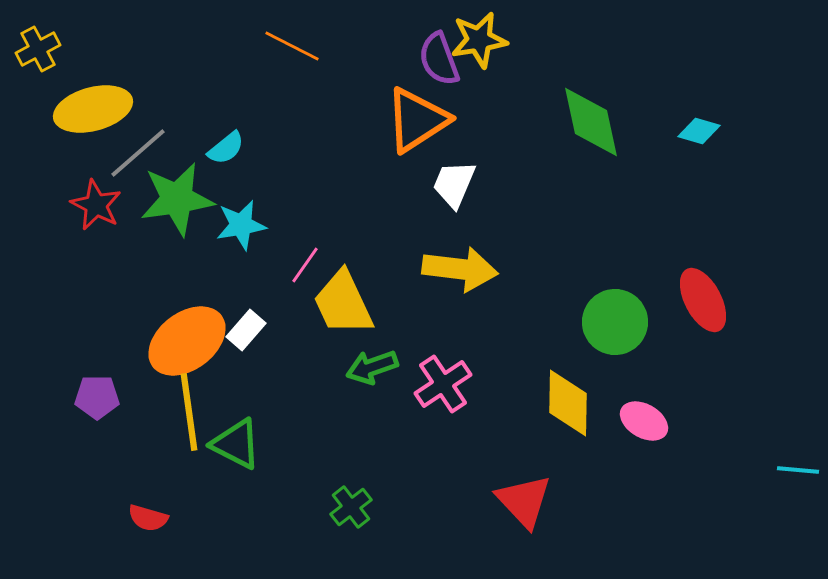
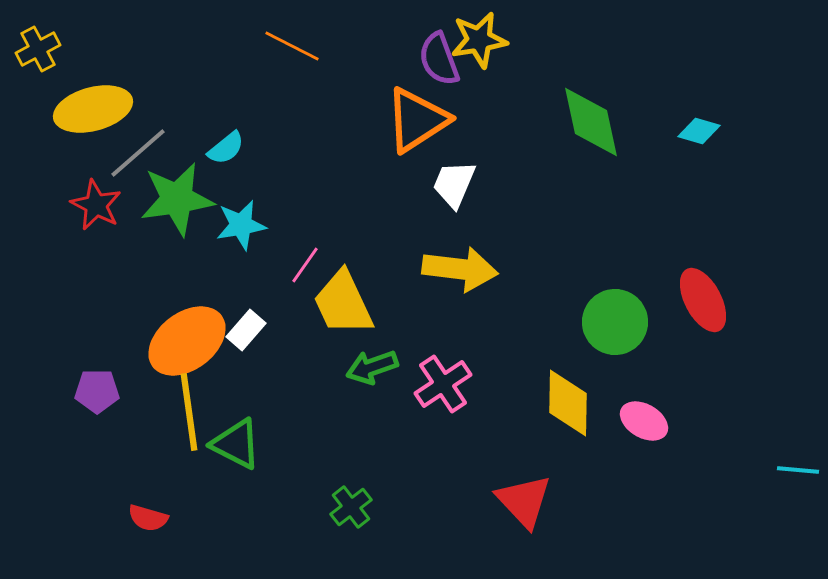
purple pentagon: moved 6 px up
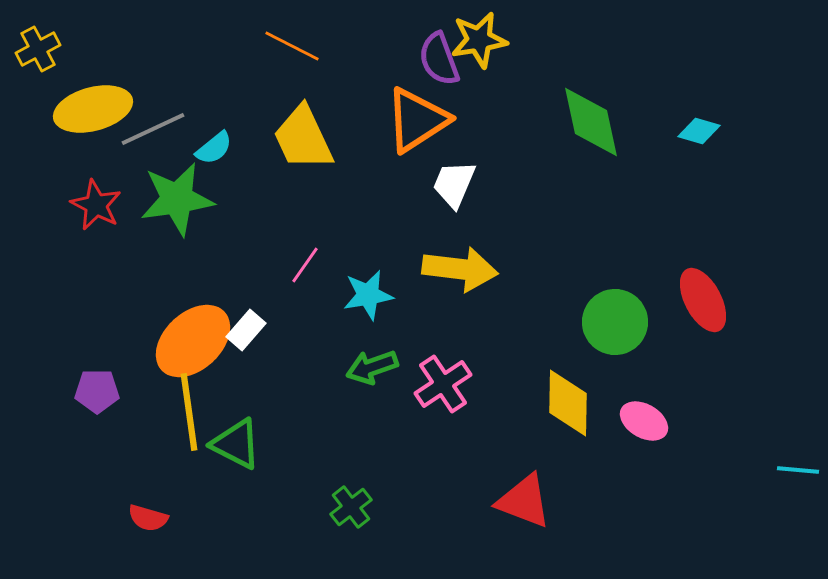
cyan semicircle: moved 12 px left
gray line: moved 15 px right, 24 px up; rotated 16 degrees clockwise
cyan star: moved 127 px right, 70 px down
yellow trapezoid: moved 40 px left, 165 px up
orange ellipse: moved 6 px right; rotated 6 degrees counterclockwise
red triangle: rotated 26 degrees counterclockwise
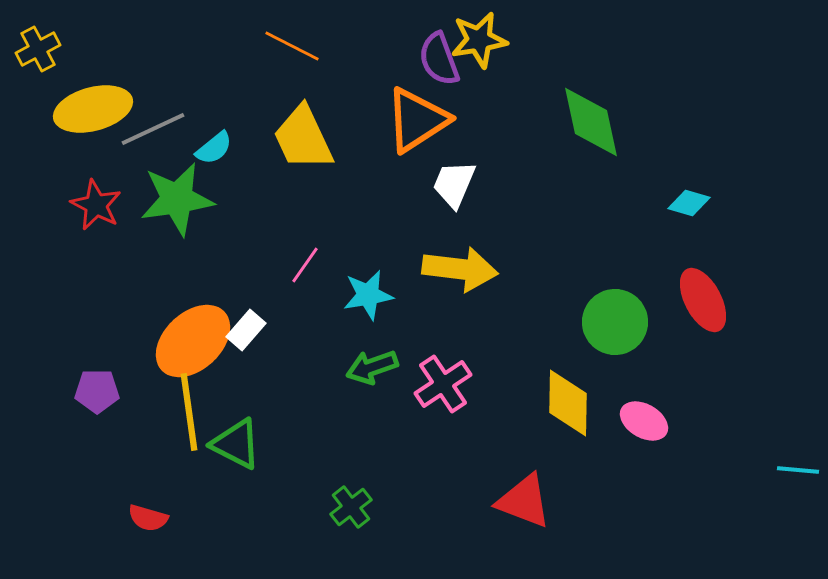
cyan diamond: moved 10 px left, 72 px down
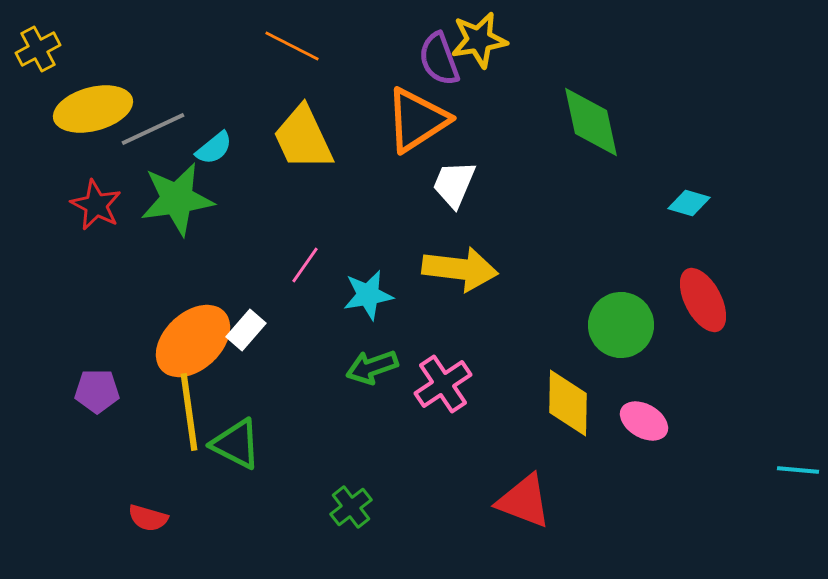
green circle: moved 6 px right, 3 px down
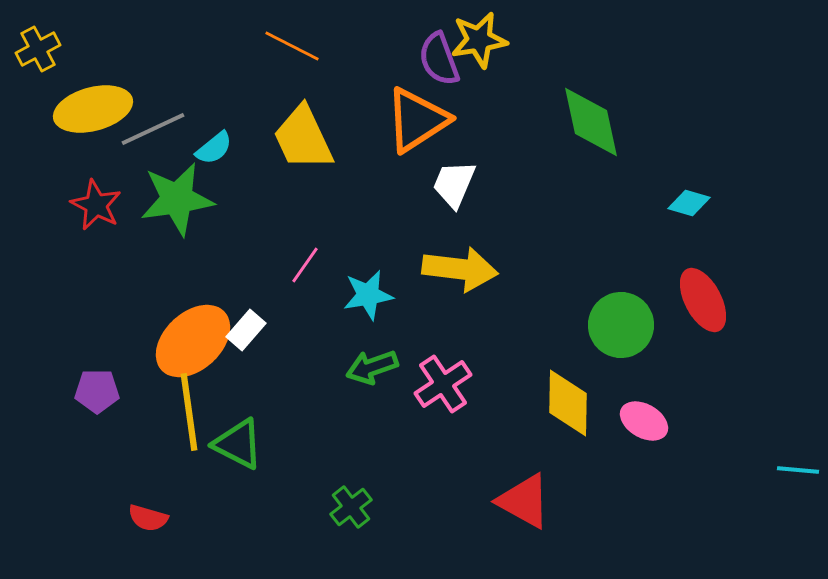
green triangle: moved 2 px right
red triangle: rotated 8 degrees clockwise
